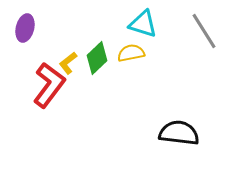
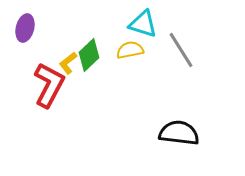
gray line: moved 23 px left, 19 px down
yellow semicircle: moved 1 px left, 3 px up
green diamond: moved 8 px left, 3 px up
red L-shape: rotated 9 degrees counterclockwise
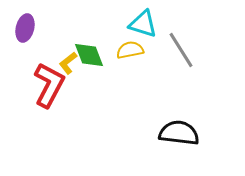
green diamond: rotated 68 degrees counterclockwise
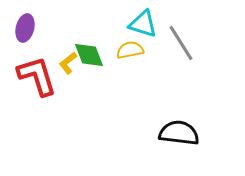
gray line: moved 7 px up
red L-shape: moved 12 px left, 9 px up; rotated 45 degrees counterclockwise
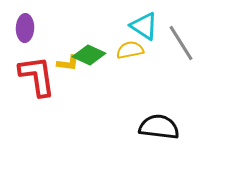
cyan triangle: moved 1 px right, 2 px down; rotated 16 degrees clockwise
purple ellipse: rotated 12 degrees counterclockwise
green diamond: rotated 44 degrees counterclockwise
yellow L-shape: rotated 135 degrees counterclockwise
red L-shape: rotated 9 degrees clockwise
black semicircle: moved 20 px left, 6 px up
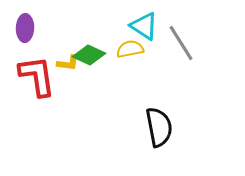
yellow semicircle: moved 1 px up
black semicircle: rotated 72 degrees clockwise
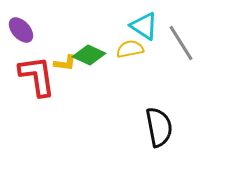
purple ellipse: moved 4 px left, 2 px down; rotated 44 degrees counterclockwise
yellow L-shape: moved 3 px left
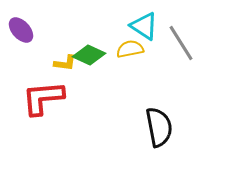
red L-shape: moved 6 px right, 22 px down; rotated 87 degrees counterclockwise
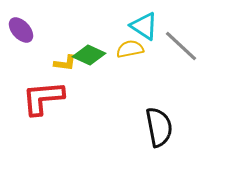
gray line: moved 3 px down; rotated 15 degrees counterclockwise
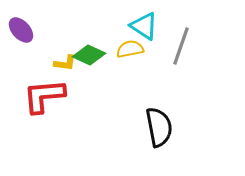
gray line: rotated 66 degrees clockwise
red L-shape: moved 1 px right, 2 px up
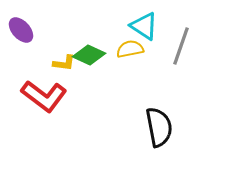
yellow L-shape: moved 1 px left
red L-shape: rotated 138 degrees counterclockwise
